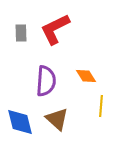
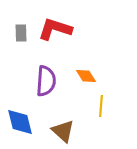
red L-shape: rotated 44 degrees clockwise
brown triangle: moved 6 px right, 12 px down
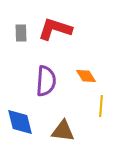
brown triangle: rotated 35 degrees counterclockwise
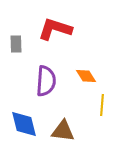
gray rectangle: moved 5 px left, 11 px down
yellow line: moved 1 px right, 1 px up
blue diamond: moved 4 px right, 2 px down
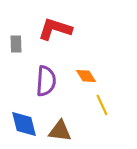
yellow line: rotated 30 degrees counterclockwise
brown triangle: moved 3 px left
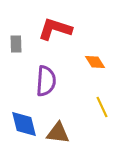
orange diamond: moved 9 px right, 14 px up
yellow line: moved 2 px down
brown triangle: moved 2 px left, 2 px down
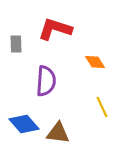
blue diamond: rotated 28 degrees counterclockwise
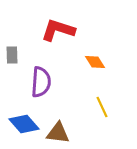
red L-shape: moved 3 px right, 1 px down
gray rectangle: moved 4 px left, 11 px down
purple semicircle: moved 5 px left, 1 px down
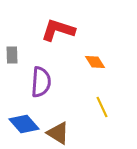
brown triangle: rotated 25 degrees clockwise
